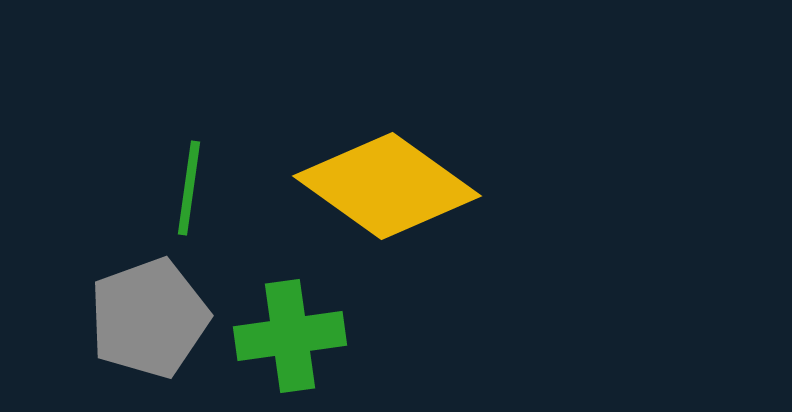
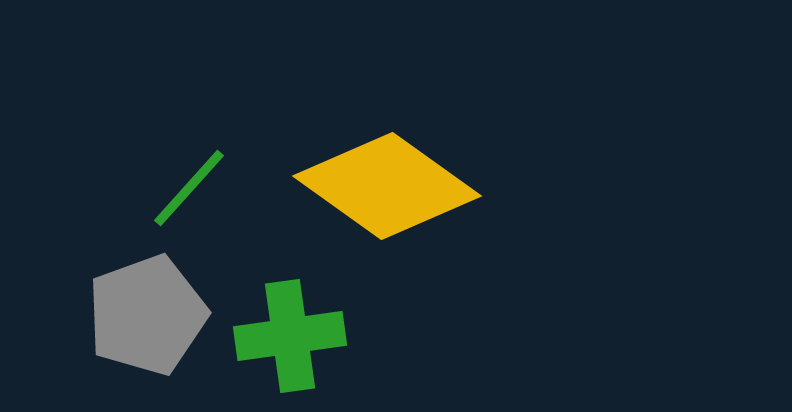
green line: rotated 34 degrees clockwise
gray pentagon: moved 2 px left, 3 px up
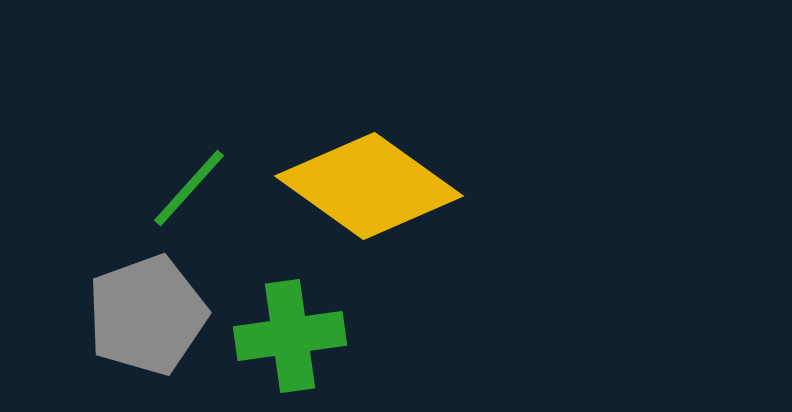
yellow diamond: moved 18 px left
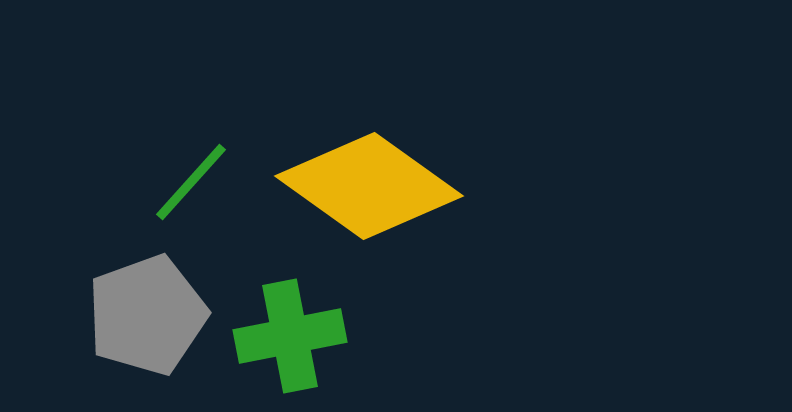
green line: moved 2 px right, 6 px up
green cross: rotated 3 degrees counterclockwise
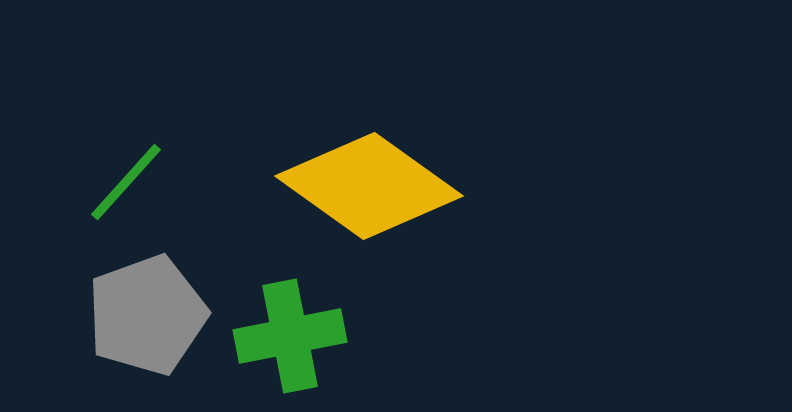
green line: moved 65 px left
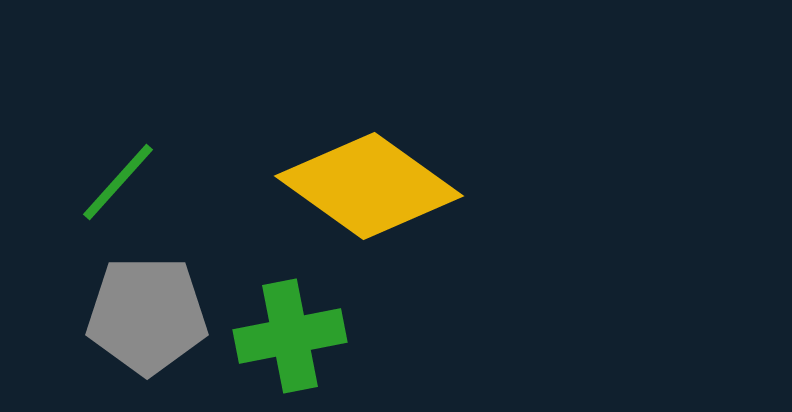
green line: moved 8 px left
gray pentagon: rotated 20 degrees clockwise
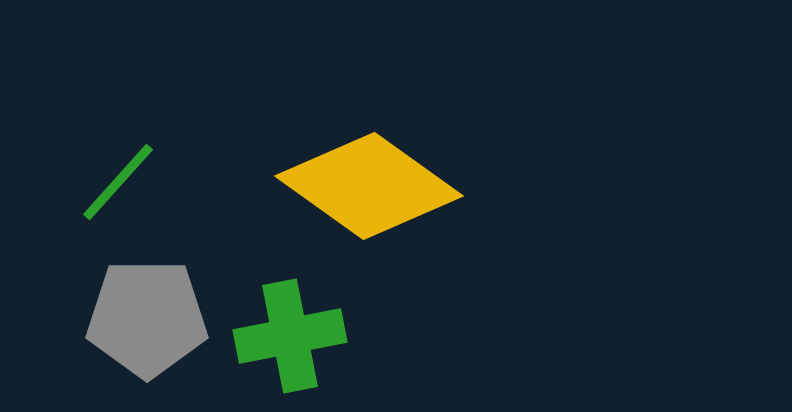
gray pentagon: moved 3 px down
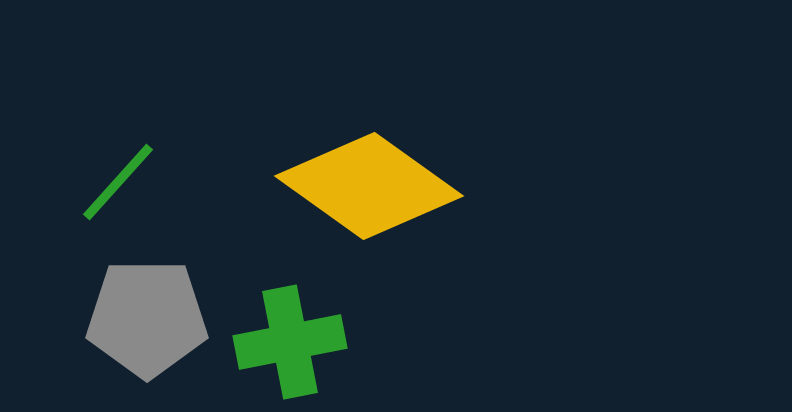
green cross: moved 6 px down
